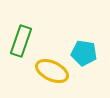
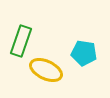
yellow ellipse: moved 6 px left, 1 px up
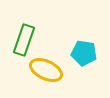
green rectangle: moved 3 px right, 1 px up
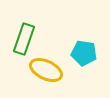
green rectangle: moved 1 px up
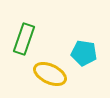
yellow ellipse: moved 4 px right, 4 px down
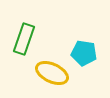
yellow ellipse: moved 2 px right, 1 px up
